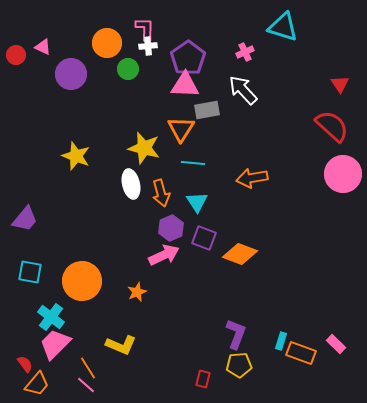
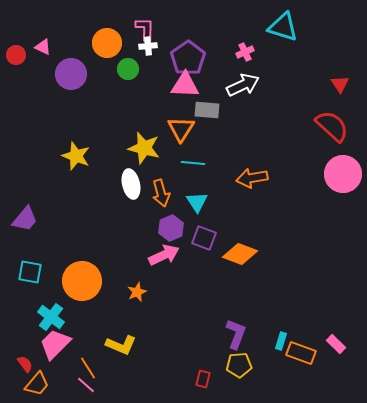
white arrow at (243, 90): moved 5 px up; rotated 108 degrees clockwise
gray rectangle at (207, 110): rotated 15 degrees clockwise
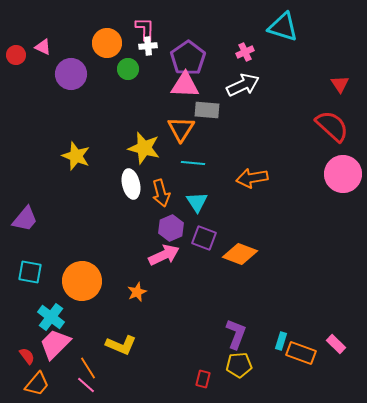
red semicircle at (25, 364): moved 2 px right, 8 px up
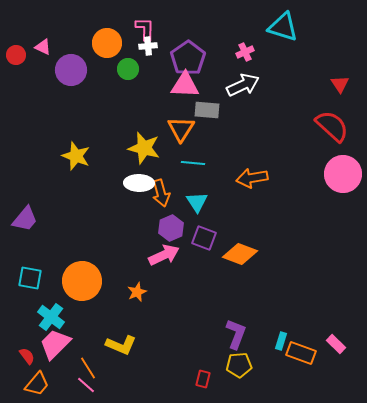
purple circle at (71, 74): moved 4 px up
white ellipse at (131, 184): moved 8 px right, 1 px up; rotated 76 degrees counterclockwise
cyan square at (30, 272): moved 6 px down
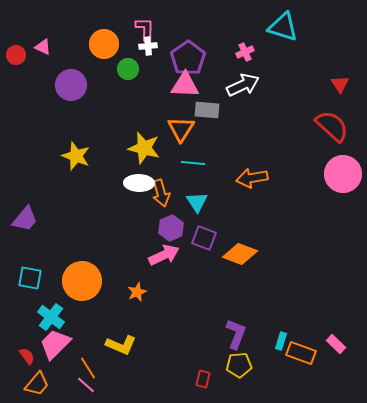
orange circle at (107, 43): moved 3 px left, 1 px down
purple circle at (71, 70): moved 15 px down
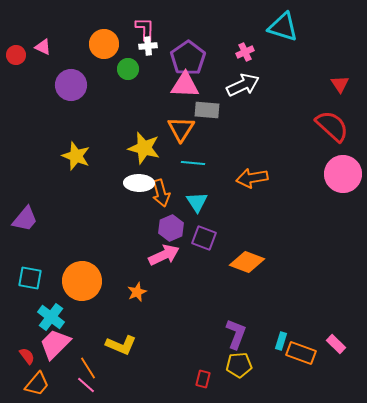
orange diamond at (240, 254): moved 7 px right, 8 px down
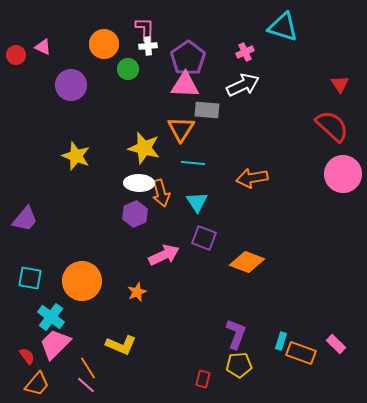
purple hexagon at (171, 228): moved 36 px left, 14 px up
